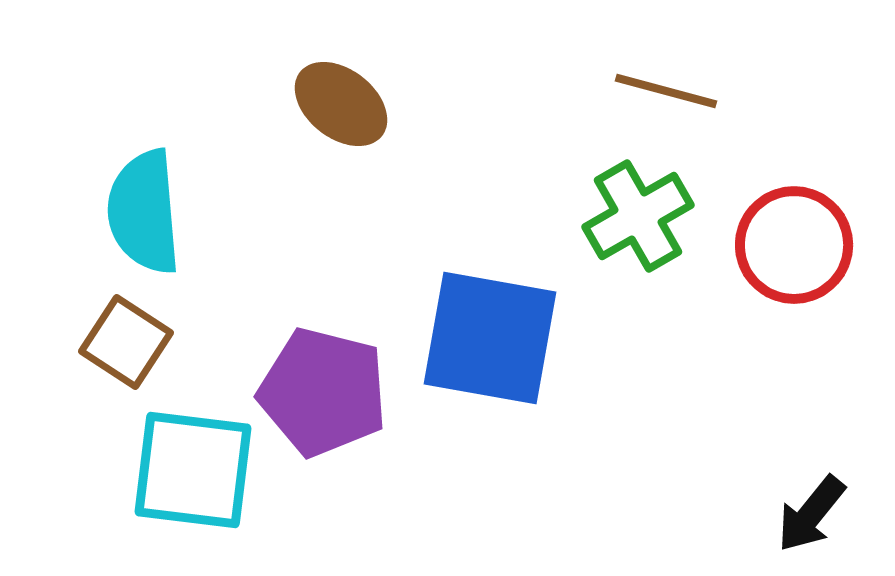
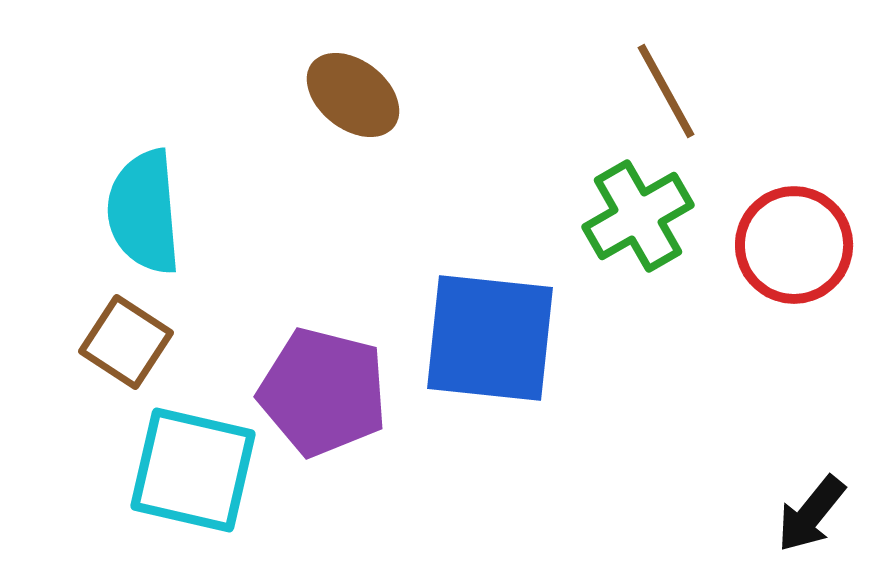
brown line: rotated 46 degrees clockwise
brown ellipse: moved 12 px right, 9 px up
blue square: rotated 4 degrees counterclockwise
cyan square: rotated 6 degrees clockwise
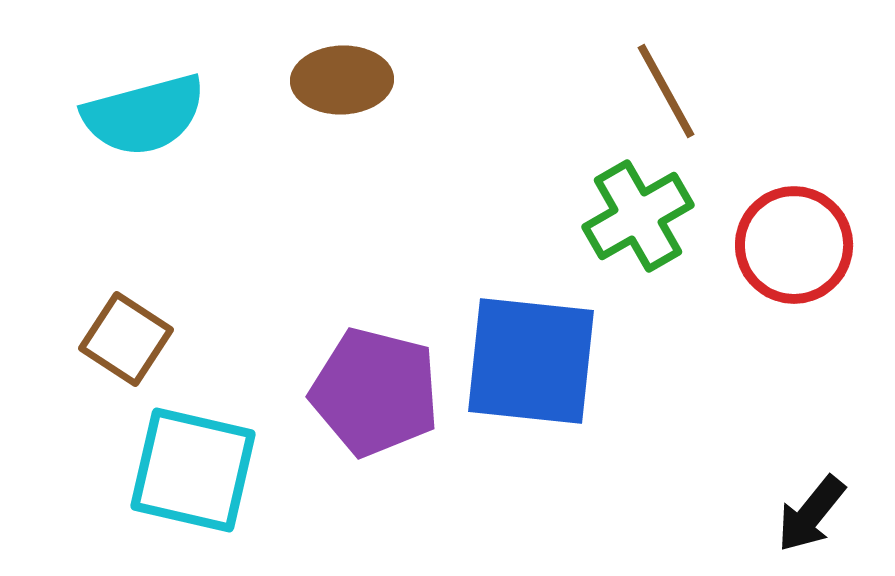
brown ellipse: moved 11 px left, 15 px up; rotated 40 degrees counterclockwise
cyan semicircle: moved 97 px up; rotated 100 degrees counterclockwise
blue square: moved 41 px right, 23 px down
brown square: moved 3 px up
purple pentagon: moved 52 px right
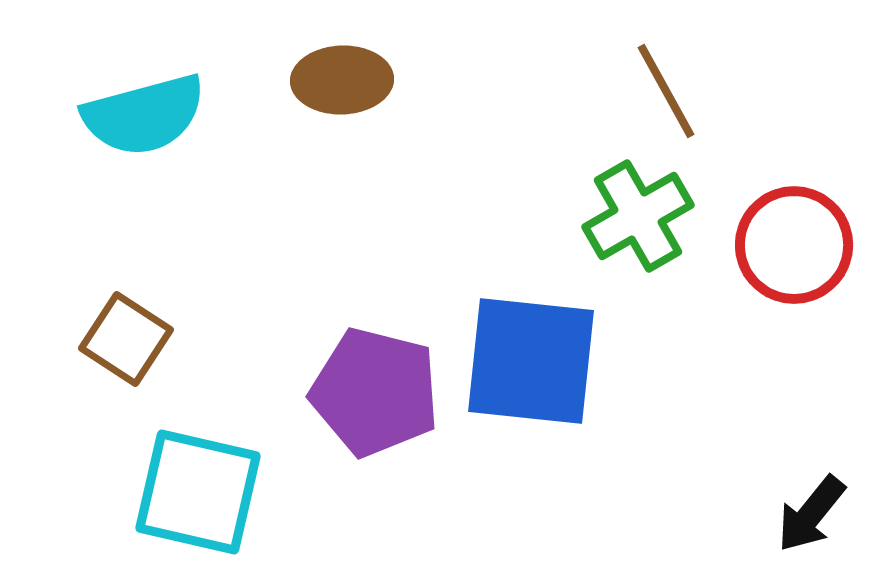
cyan square: moved 5 px right, 22 px down
